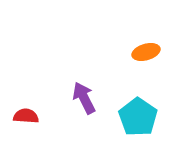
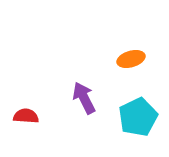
orange ellipse: moved 15 px left, 7 px down
cyan pentagon: rotated 12 degrees clockwise
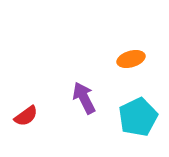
red semicircle: rotated 140 degrees clockwise
